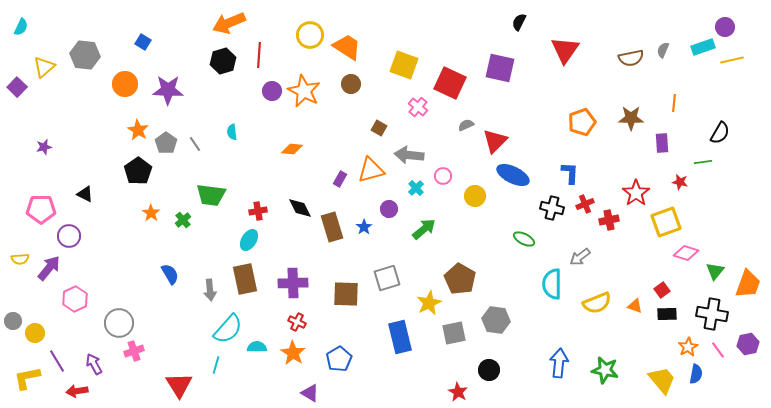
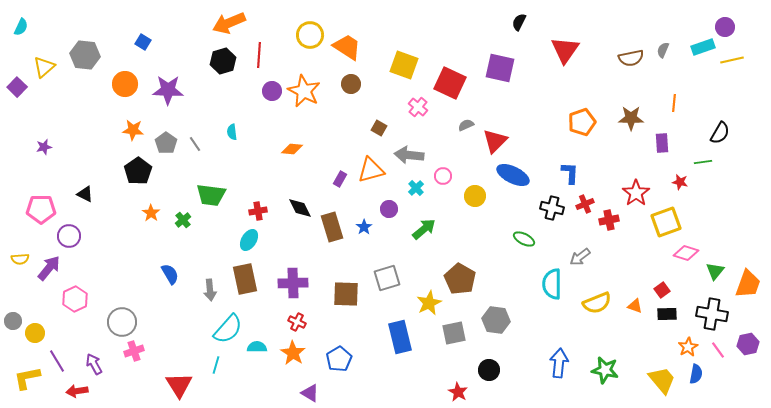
orange star at (138, 130): moved 5 px left; rotated 25 degrees counterclockwise
gray circle at (119, 323): moved 3 px right, 1 px up
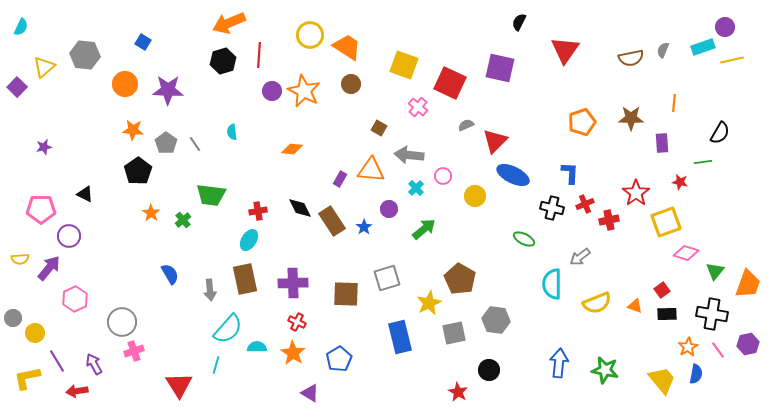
orange triangle at (371, 170): rotated 20 degrees clockwise
brown rectangle at (332, 227): moved 6 px up; rotated 16 degrees counterclockwise
gray circle at (13, 321): moved 3 px up
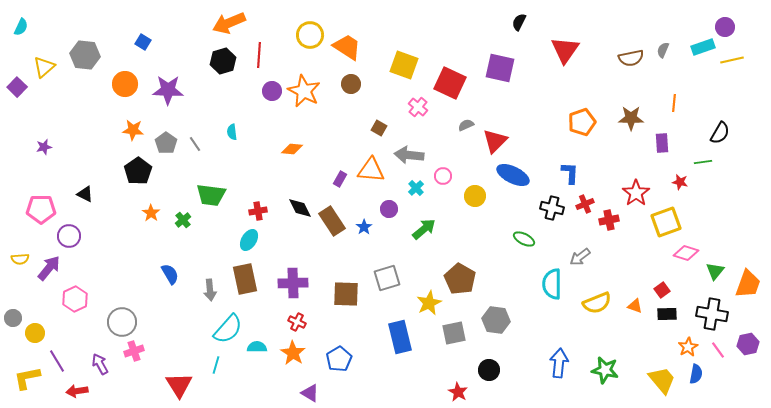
purple arrow at (94, 364): moved 6 px right
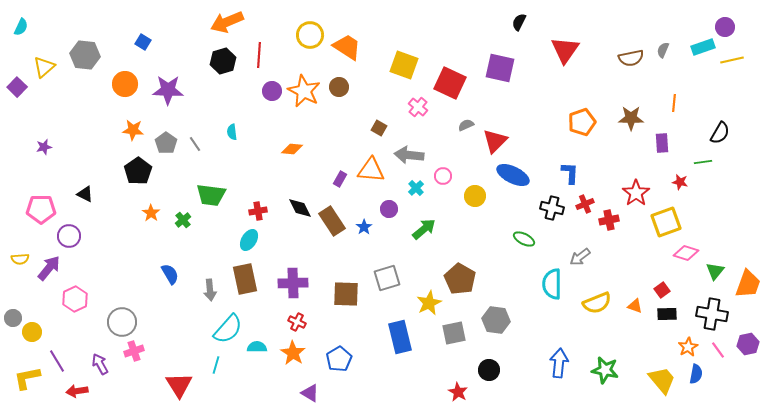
orange arrow at (229, 23): moved 2 px left, 1 px up
brown circle at (351, 84): moved 12 px left, 3 px down
yellow circle at (35, 333): moved 3 px left, 1 px up
